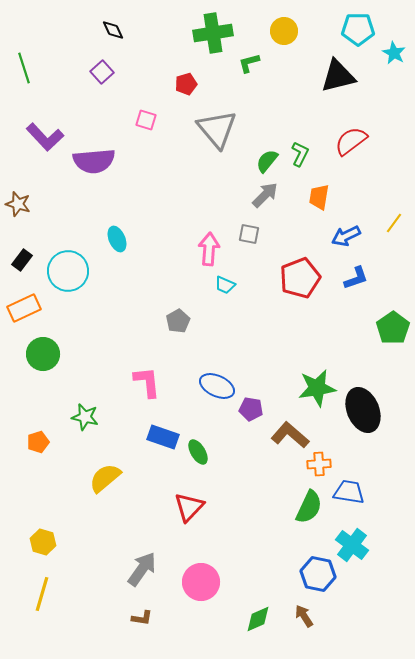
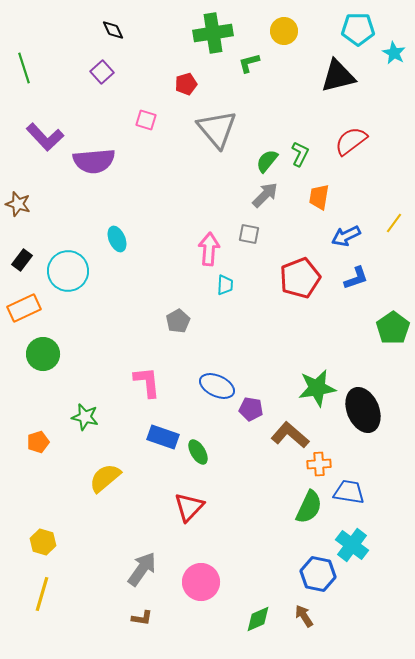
cyan trapezoid at (225, 285): rotated 110 degrees counterclockwise
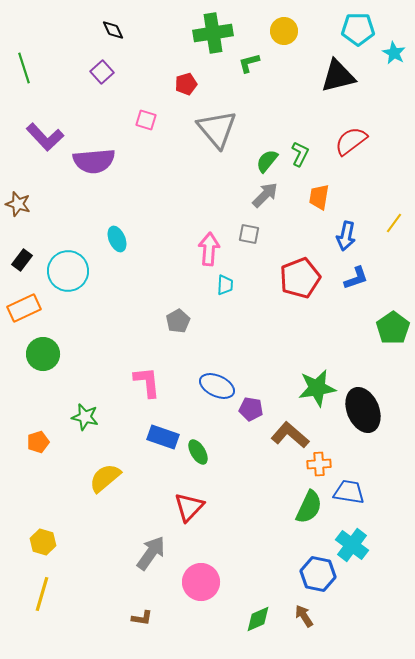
blue arrow at (346, 236): rotated 52 degrees counterclockwise
gray arrow at (142, 569): moved 9 px right, 16 px up
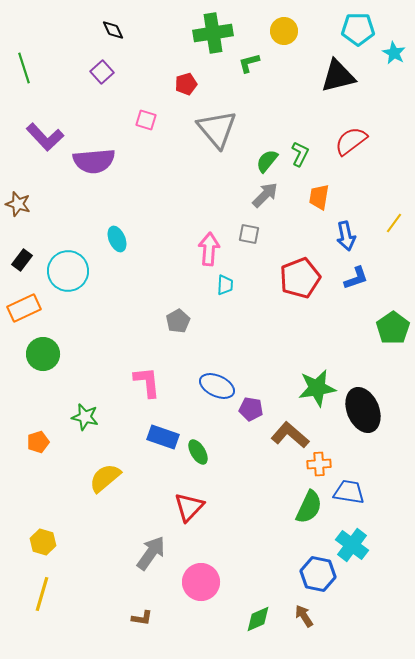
blue arrow at (346, 236): rotated 24 degrees counterclockwise
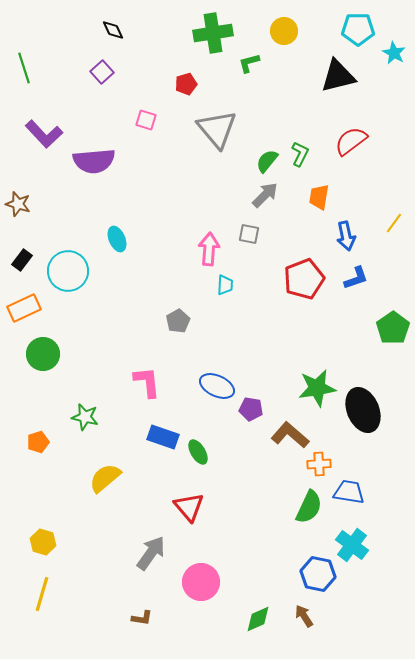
purple L-shape at (45, 137): moved 1 px left, 3 px up
red pentagon at (300, 278): moved 4 px right, 1 px down
red triangle at (189, 507): rotated 24 degrees counterclockwise
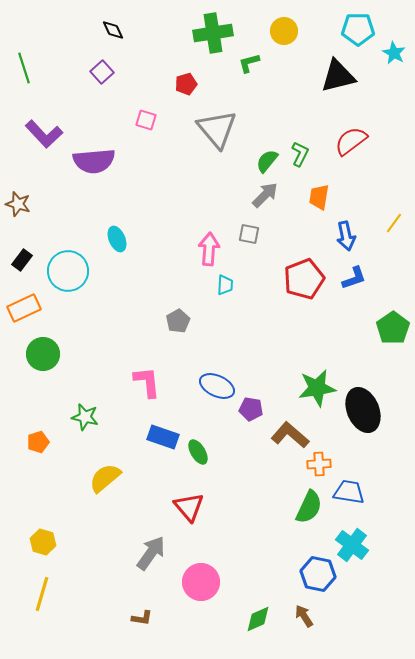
blue L-shape at (356, 278): moved 2 px left
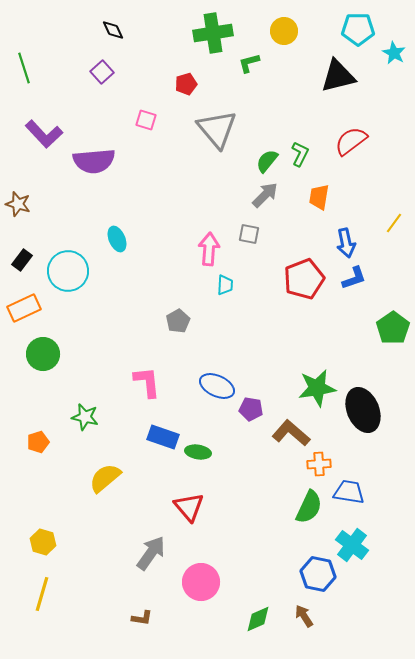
blue arrow at (346, 236): moved 7 px down
brown L-shape at (290, 435): moved 1 px right, 2 px up
green ellipse at (198, 452): rotated 50 degrees counterclockwise
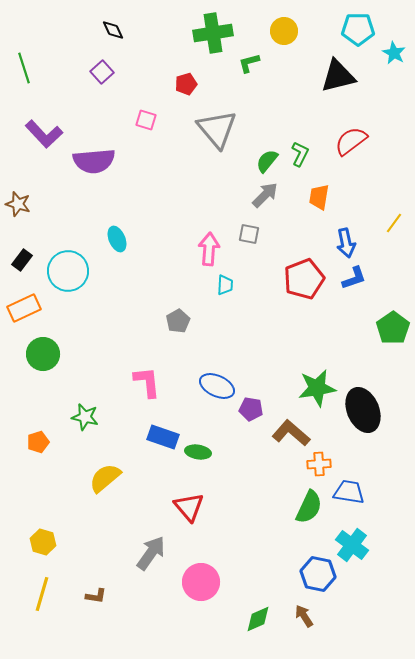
brown L-shape at (142, 618): moved 46 px left, 22 px up
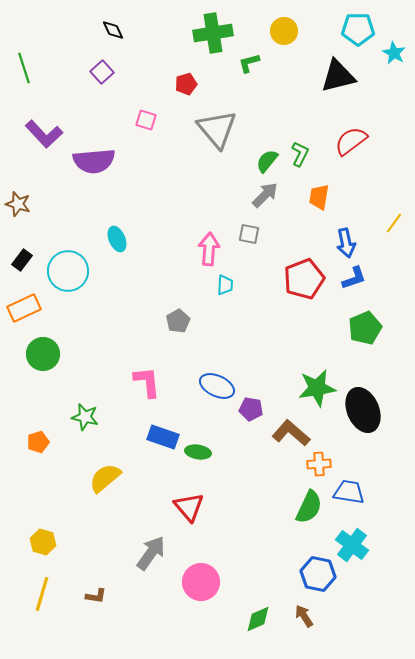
green pentagon at (393, 328): moved 28 px left; rotated 12 degrees clockwise
